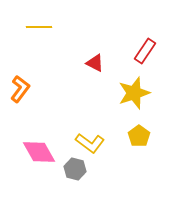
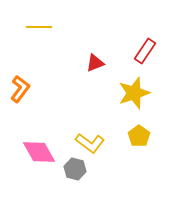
red triangle: rotated 48 degrees counterclockwise
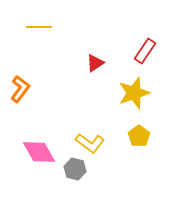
red triangle: rotated 12 degrees counterclockwise
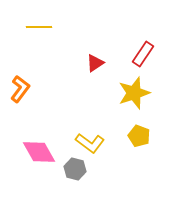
red rectangle: moved 2 px left, 3 px down
yellow pentagon: rotated 15 degrees counterclockwise
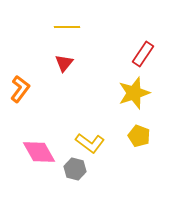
yellow line: moved 28 px right
red triangle: moved 31 px left; rotated 18 degrees counterclockwise
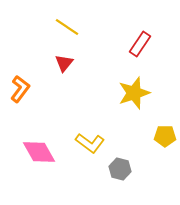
yellow line: rotated 35 degrees clockwise
red rectangle: moved 3 px left, 10 px up
yellow pentagon: moved 26 px right; rotated 20 degrees counterclockwise
gray hexagon: moved 45 px right
